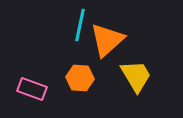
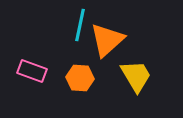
pink rectangle: moved 18 px up
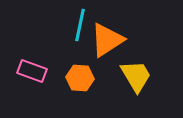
orange triangle: rotated 9 degrees clockwise
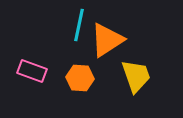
cyan line: moved 1 px left
yellow trapezoid: rotated 12 degrees clockwise
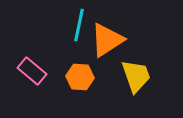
pink rectangle: rotated 20 degrees clockwise
orange hexagon: moved 1 px up
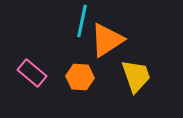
cyan line: moved 3 px right, 4 px up
pink rectangle: moved 2 px down
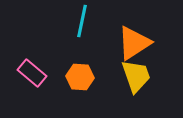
orange triangle: moved 27 px right, 3 px down
